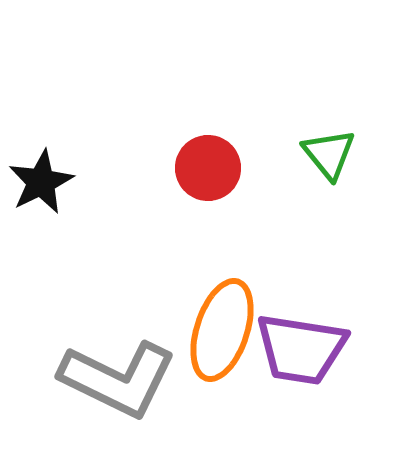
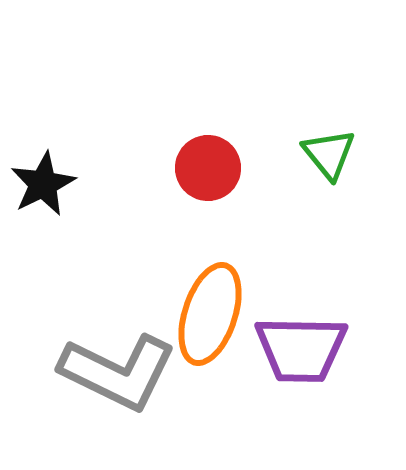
black star: moved 2 px right, 2 px down
orange ellipse: moved 12 px left, 16 px up
purple trapezoid: rotated 8 degrees counterclockwise
gray L-shape: moved 7 px up
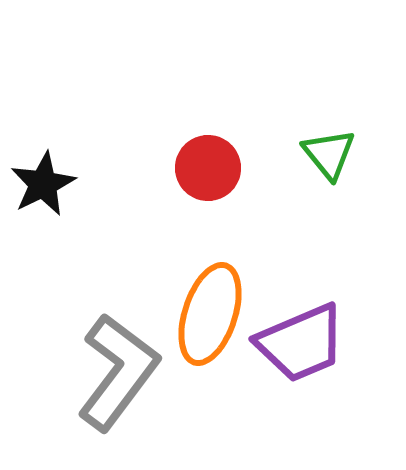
purple trapezoid: moved 6 px up; rotated 24 degrees counterclockwise
gray L-shape: rotated 79 degrees counterclockwise
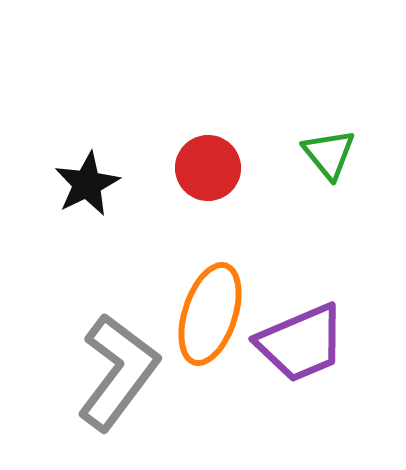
black star: moved 44 px right
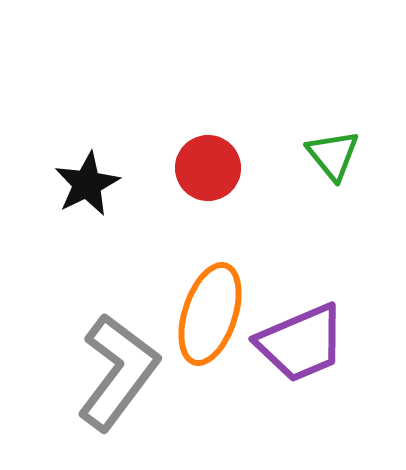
green triangle: moved 4 px right, 1 px down
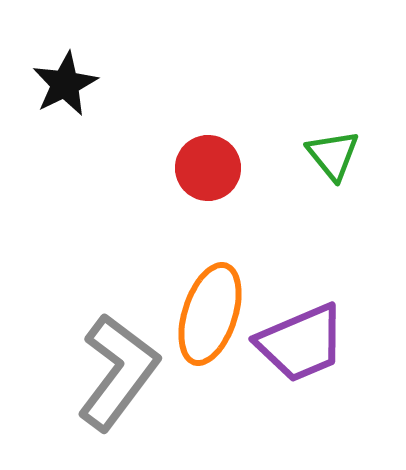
black star: moved 22 px left, 100 px up
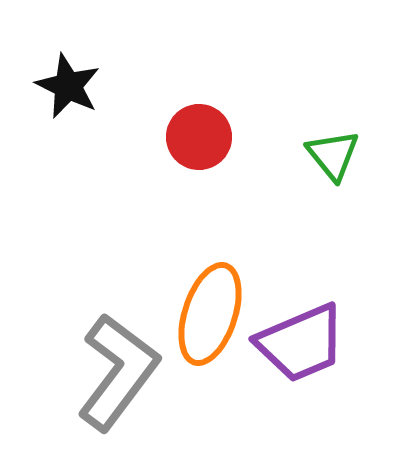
black star: moved 3 px right, 2 px down; rotated 20 degrees counterclockwise
red circle: moved 9 px left, 31 px up
